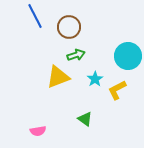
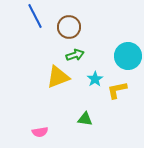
green arrow: moved 1 px left
yellow L-shape: rotated 15 degrees clockwise
green triangle: rotated 28 degrees counterclockwise
pink semicircle: moved 2 px right, 1 px down
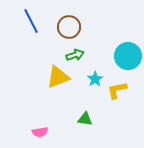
blue line: moved 4 px left, 5 px down
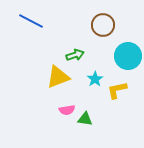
blue line: rotated 35 degrees counterclockwise
brown circle: moved 34 px right, 2 px up
pink semicircle: moved 27 px right, 22 px up
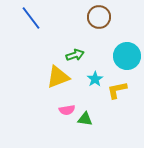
blue line: moved 3 px up; rotated 25 degrees clockwise
brown circle: moved 4 px left, 8 px up
cyan circle: moved 1 px left
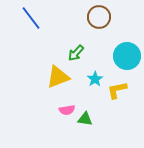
green arrow: moved 1 px right, 2 px up; rotated 150 degrees clockwise
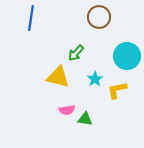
blue line: rotated 45 degrees clockwise
yellow triangle: rotated 35 degrees clockwise
